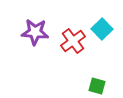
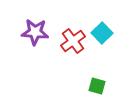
cyan square: moved 4 px down
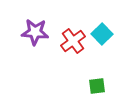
cyan square: moved 1 px down
green square: rotated 24 degrees counterclockwise
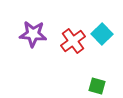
purple star: moved 2 px left, 2 px down
green square: rotated 24 degrees clockwise
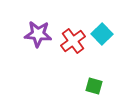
purple star: moved 5 px right
green square: moved 3 px left
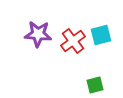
cyan square: moved 1 px left, 1 px down; rotated 30 degrees clockwise
green square: moved 1 px right, 1 px up; rotated 30 degrees counterclockwise
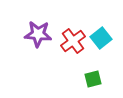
cyan square: moved 3 px down; rotated 25 degrees counterclockwise
green square: moved 2 px left, 6 px up
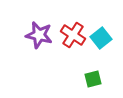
purple star: moved 1 px right, 1 px down; rotated 8 degrees clockwise
red cross: moved 6 px up; rotated 20 degrees counterclockwise
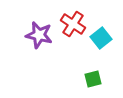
red cross: moved 11 px up
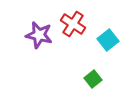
cyan square: moved 7 px right, 2 px down
green square: rotated 24 degrees counterclockwise
